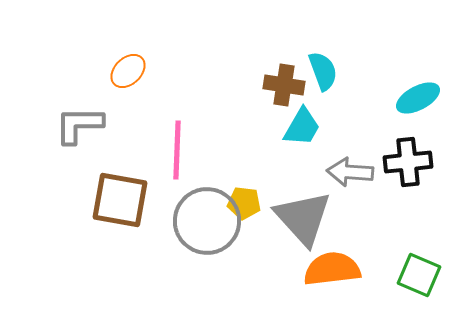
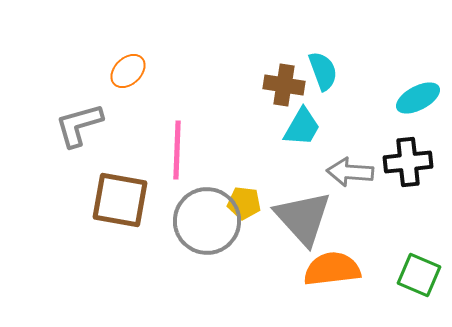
gray L-shape: rotated 16 degrees counterclockwise
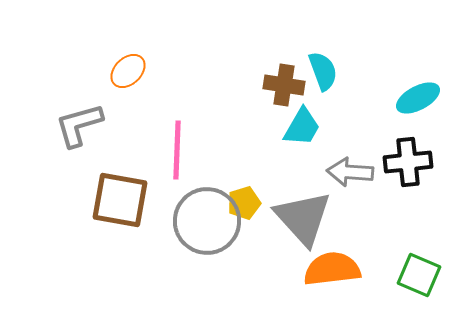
yellow pentagon: rotated 24 degrees counterclockwise
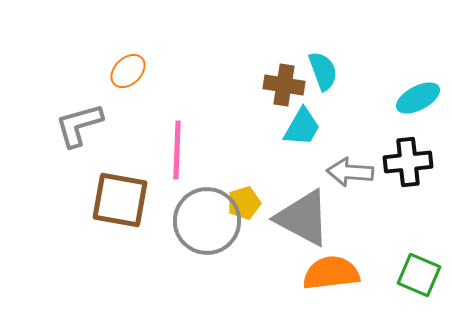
gray triangle: rotated 20 degrees counterclockwise
orange semicircle: moved 1 px left, 4 px down
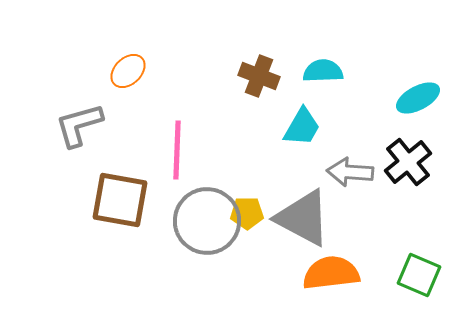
cyan semicircle: rotated 72 degrees counterclockwise
brown cross: moved 25 px left, 9 px up; rotated 12 degrees clockwise
black cross: rotated 33 degrees counterclockwise
yellow pentagon: moved 3 px right, 10 px down; rotated 16 degrees clockwise
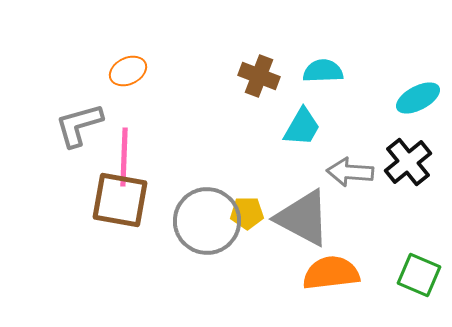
orange ellipse: rotated 18 degrees clockwise
pink line: moved 53 px left, 7 px down
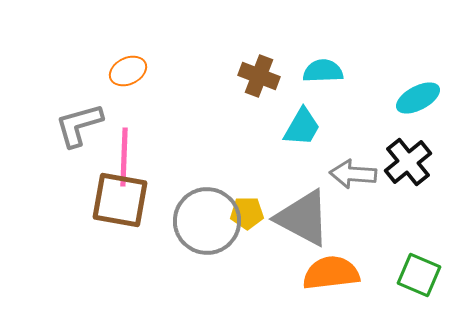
gray arrow: moved 3 px right, 2 px down
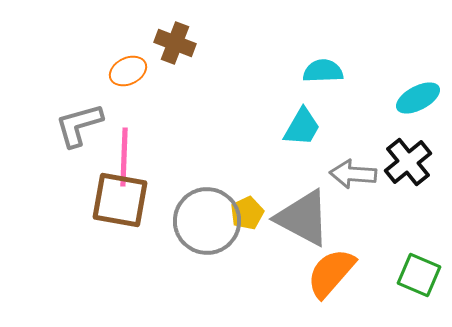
brown cross: moved 84 px left, 33 px up
yellow pentagon: rotated 24 degrees counterclockwise
orange semicircle: rotated 42 degrees counterclockwise
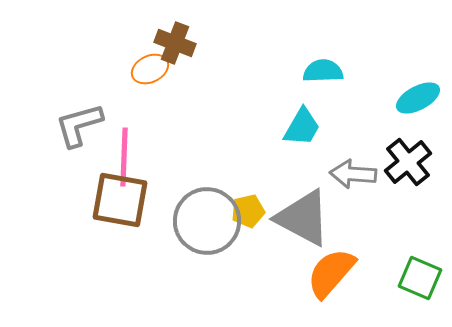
orange ellipse: moved 22 px right, 2 px up
yellow pentagon: moved 1 px right, 2 px up; rotated 12 degrees clockwise
green square: moved 1 px right, 3 px down
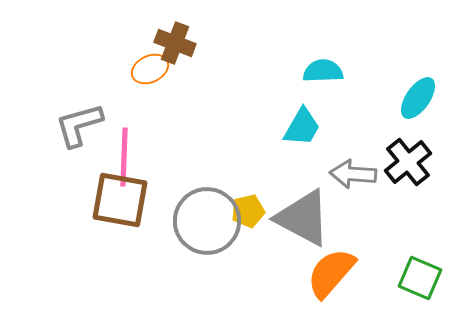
cyan ellipse: rotated 27 degrees counterclockwise
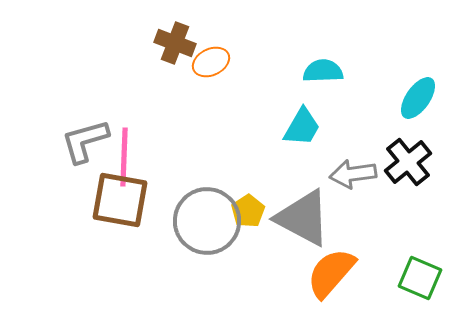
orange ellipse: moved 61 px right, 7 px up
gray L-shape: moved 6 px right, 16 px down
gray arrow: rotated 12 degrees counterclockwise
yellow pentagon: rotated 20 degrees counterclockwise
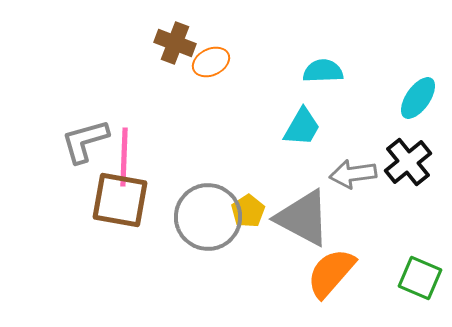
gray circle: moved 1 px right, 4 px up
